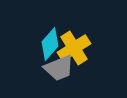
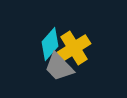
gray trapezoid: moved 1 px up; rotated 68 degrees clockwise
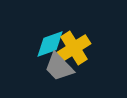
cyan diamond: rotated 28 degrees clockwise
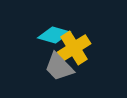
cyan diamond: moved 4 px right, 9 px up; rotated 36 degrees clockwise
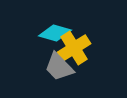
cyan diamond: moved 1 px right, 2 px up
